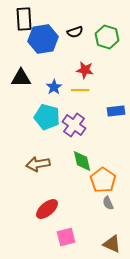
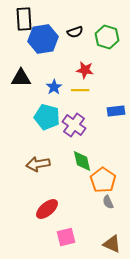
gray semicircle: moved 1 px up
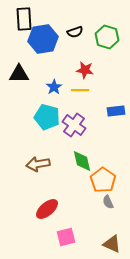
black triangle: moved 2 px left, 4 px up
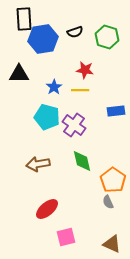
orange pentagon: moved 10 px right
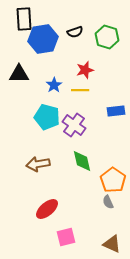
red star: rotated 24 degrees counterclockwise
blue star: moved 2 px up
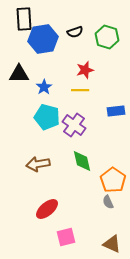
blue star: moved 10 px left, 2 px down
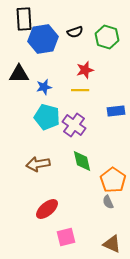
blue star: rotated 21 degrees clockwise
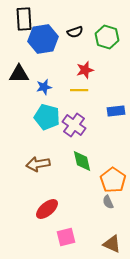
yellow line: moved 1 px left
